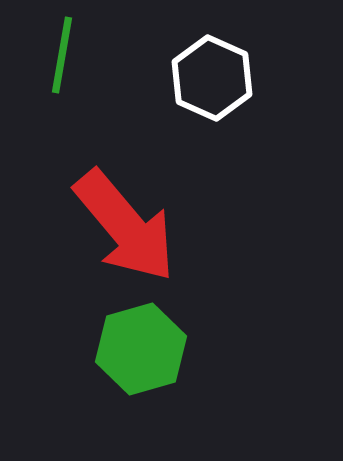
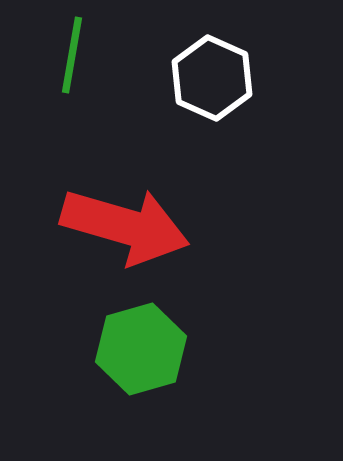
green line: moved 10 px right
red arrow: rotated 34 degrees counterclockwise
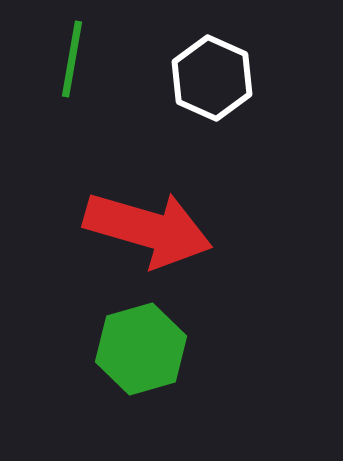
green line: moved 4 px down
red arrow: moved 23 px right, 3 px down
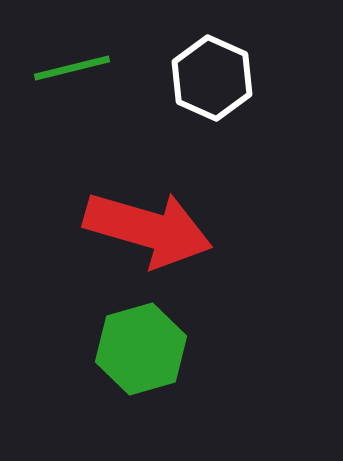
green line: moved 9 px down; rotated 66 degrees clockwise
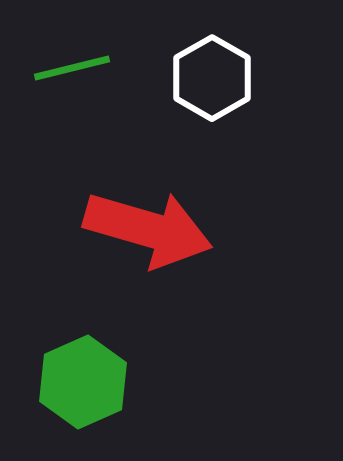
white hexagon: rotated 6 degrees clockwise
green hexagon: moved 58 px left, 33 px down; rotated 8 degrees counterclockwise
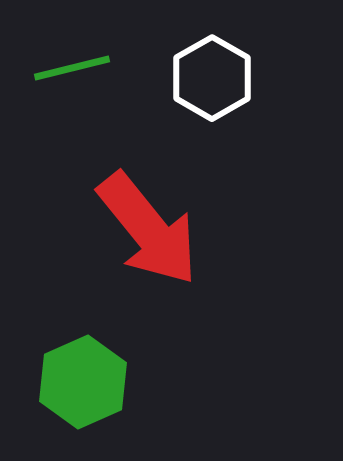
red arrow: rotated 35 degrees clockwise
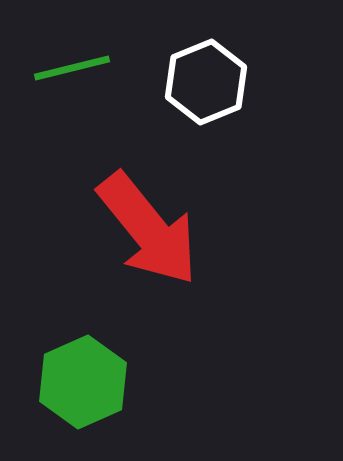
white hexagon: moved 6 px left, 4 px down; rotated 8 degrees clockwise
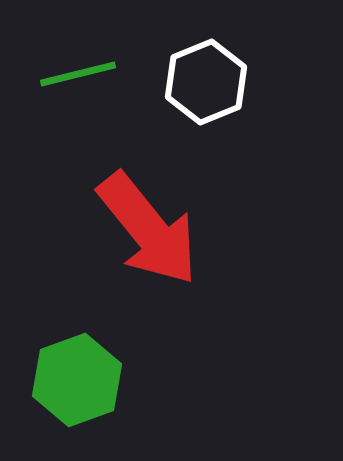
green line: moved 6 px right, 6 px down
green hexagon: moved 6 px left, 2 px up; rotated 4 degrees clockwise
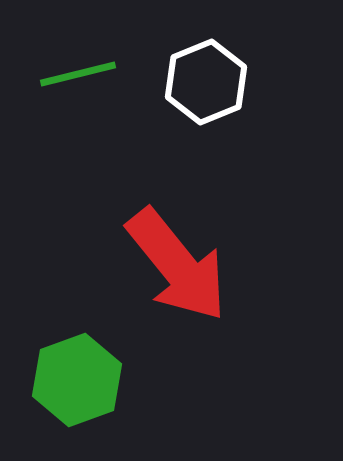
red arrow: moved 29 px right, 36 px down
